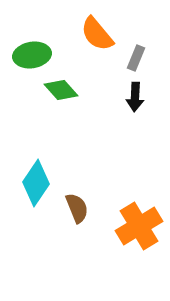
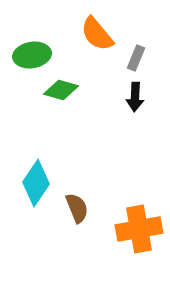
green diamond: rotated 32 degrees counterclockwise
orange cross: moved 3 px down; rotated 21 degrees clockwise
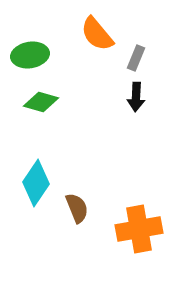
green ellipse: moved 2 px left
green diamond: moved 20 px left, 12 px down
black arrow: moved 1 px right
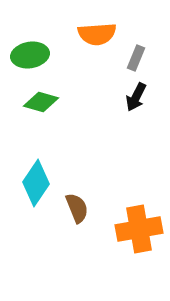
orange semicircle: rotated 54 degrees counterclockwise
black arrow: rotated 24 degrees clockwise
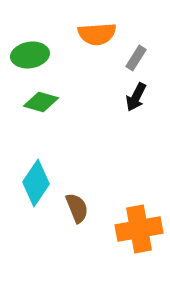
gray rectangle: rotated 10 degrees clockwise
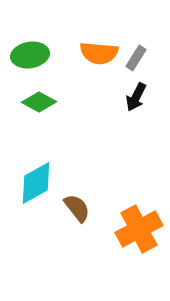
orange semicircle: moved 2 px right, 19 px down; rotated 9 degrees clockwise
green diamond: moved 2 px left; rotated 12 degrees clockwise
cyan diamond: rotated 27 degrees clockwise
brown semicircle: rotated 16 degrees counterclockwise
orange cross: rotated 18 degrees counterclockwise
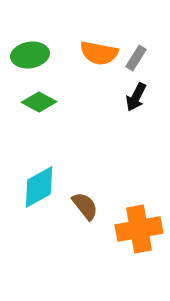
orange semicircle: rotated 6 degrees clockwise
cyan diamond: moved 3 px right, 4 px down
brown semicircle: moved 8 px right, 2 px up
orange cross: rotated 18 degrees clockwise
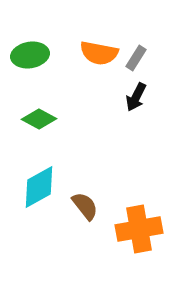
green diamond: moved 17 px down
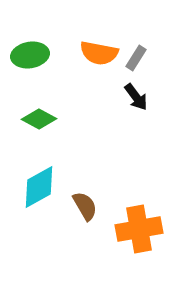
black arrow: rotated 64 degrees counterclockwise
brown semicircle: rotated 8 degrees clockwise
